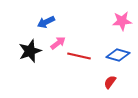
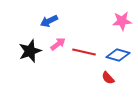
blue arrow: moved 3 px right, 1 px up
pink arrow: moved 1 px down
red line: moved 5 px right, 4 px up
red semicircle: moved 2 px left, 4 px up; rotated 80 degrees counterclockwise
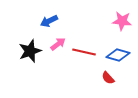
pink star: rotated 12 degrees clockwise
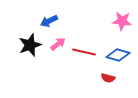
black star: moved 6 px up
red semicircle: rotated 32 degrees counterclockwise
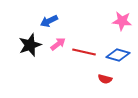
red semicircle: moved 3 px left, 1 px down
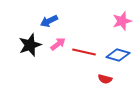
pink star: rotated 24 degrees counterclockwise
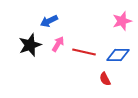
pink arrow: rotated 21 degrees counterclockwise
blue diamond: rotated 15 degrees counterclockwise
red semicircle: rotated 48 degrees clockwise
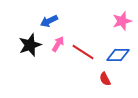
red line: moved 1 px left; rotated 20 degrees clockwise
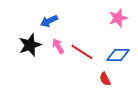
pink star: moved 4 px left, 3 px up
pink arrow: moved 2 px down; rotated 63 degrees counterclockwise
red line: moved 1 px left
